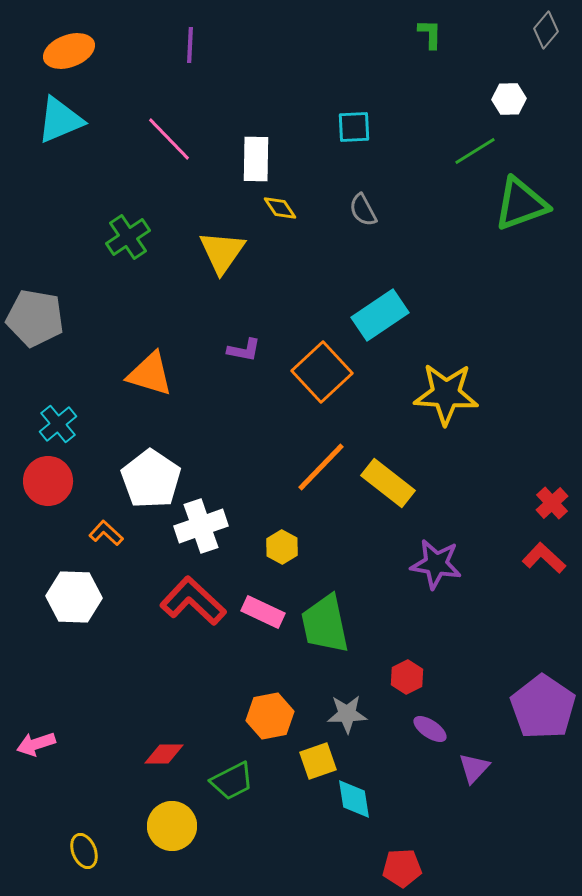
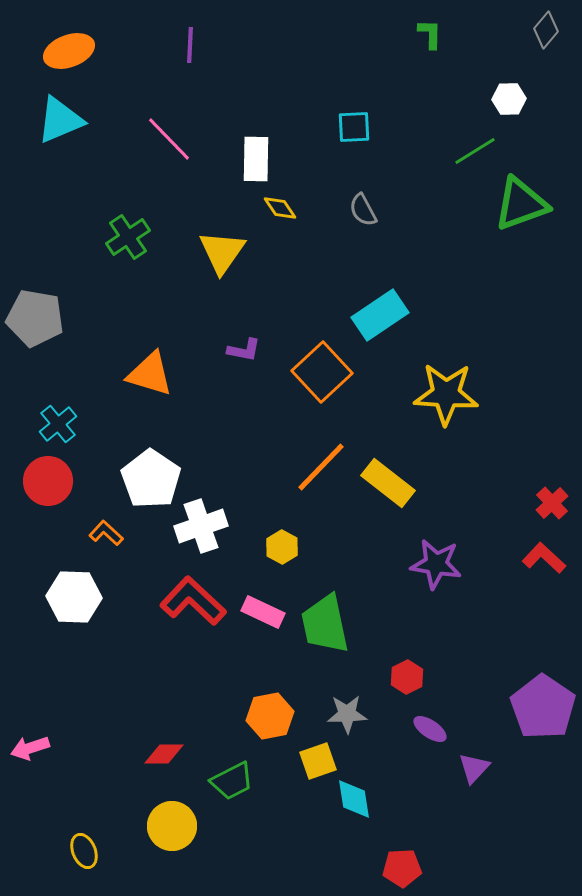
pink arrow at (36, 744): moved 6 px left, 4 px down
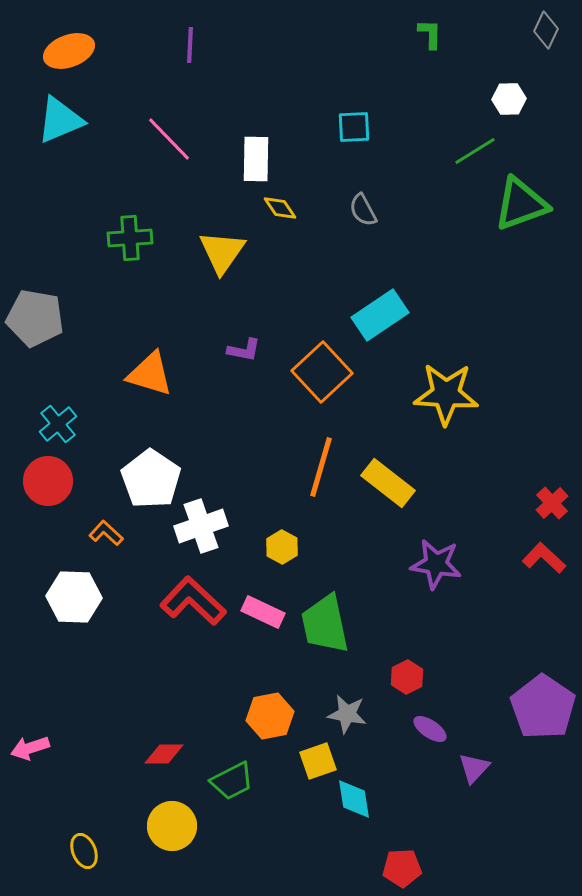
gray diamond at (546, 30): rotated 15 degrees counterclockwise
green cross at (128, 237): moved 2 px right, 1 px down; rotated 30 degrees clockwise
orange line at (321, 467): rotated 28 degrees counterclockwise
gray star at (347, 714): rotated 12 degrees clockwise
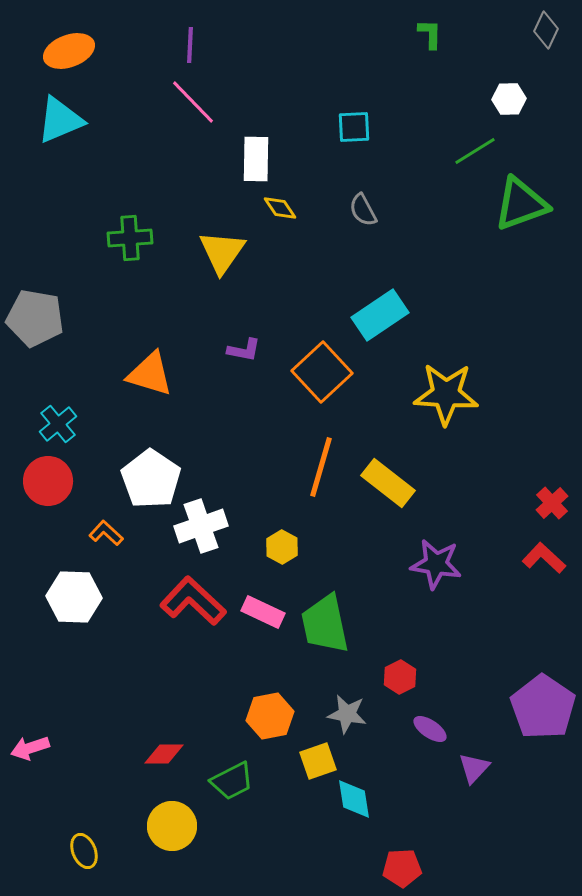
pink line at (169, 139): moved 24 px right, 37 px up
red hexagon at (407, 677): moved 7 px left
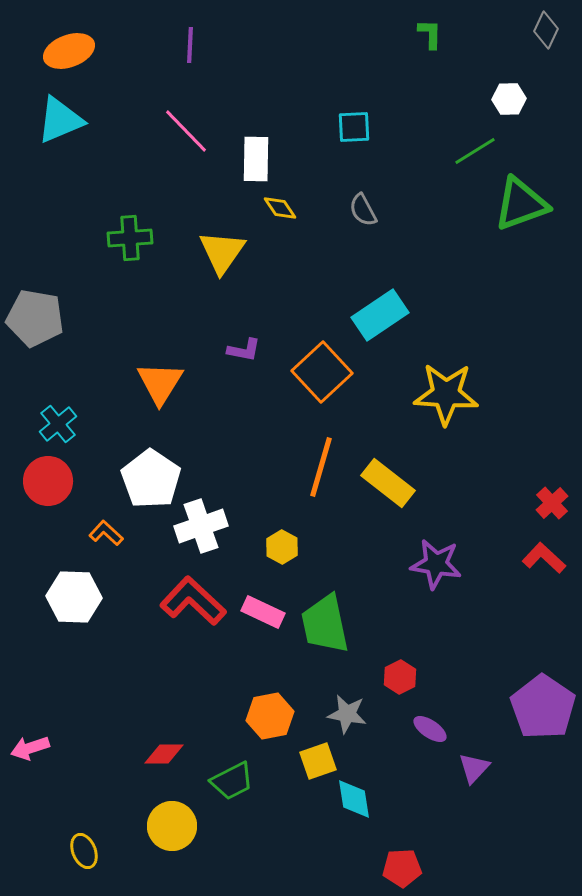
pink line at (193, 102): moved 7 px left, 29 px down
orange triangle at (150, 374): moved 10 px right, 9 px down; rotated 45 degrees clockwise
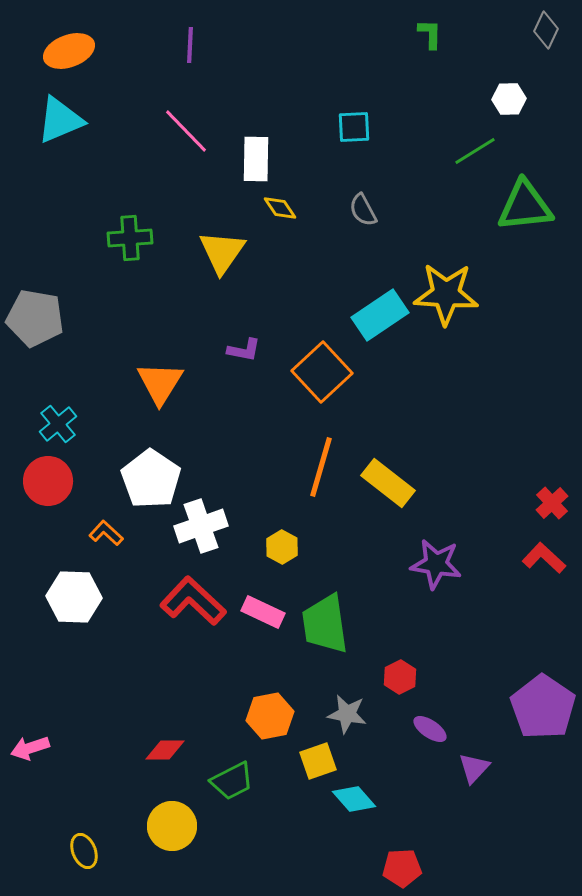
green triangle at (521, 204): moved 4 px right, 2 px down; rotated 14 degrees clockwise
yellow star at (446, 394): moved 100 px up
green trapezoid at (325, 624): rotated 4 degrees clockwise
red diamond at (164, 754): moved 1 px right, 4 px up
cyan diamond at (354, 799): rotated 33 degrees counterclockwise
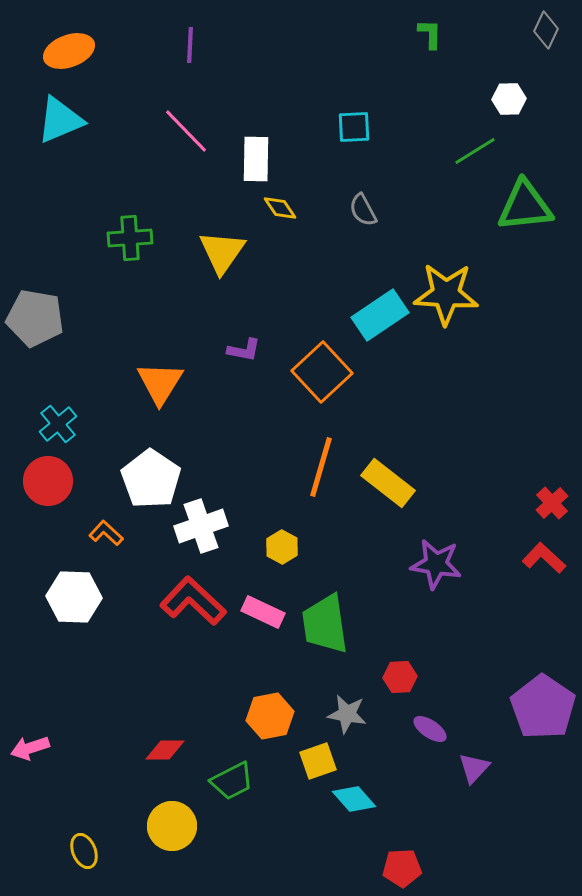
red hexagon at (400, 677): rotated 24 degrees clockwise
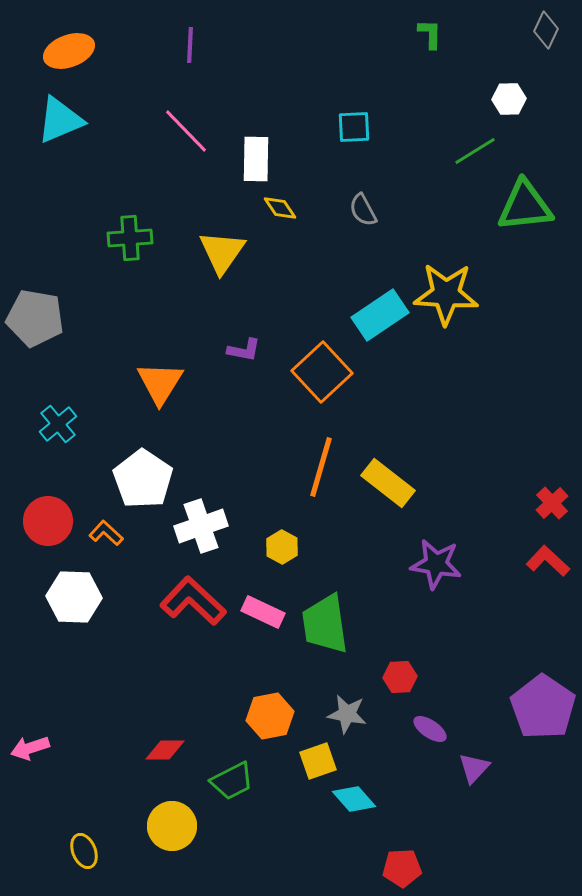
white pentagon at (151, 479): moved 8 px left
red circle at (48, 481): moved 40 px down
red L-shape at (544, 558): moved 4 px right, 3 px down
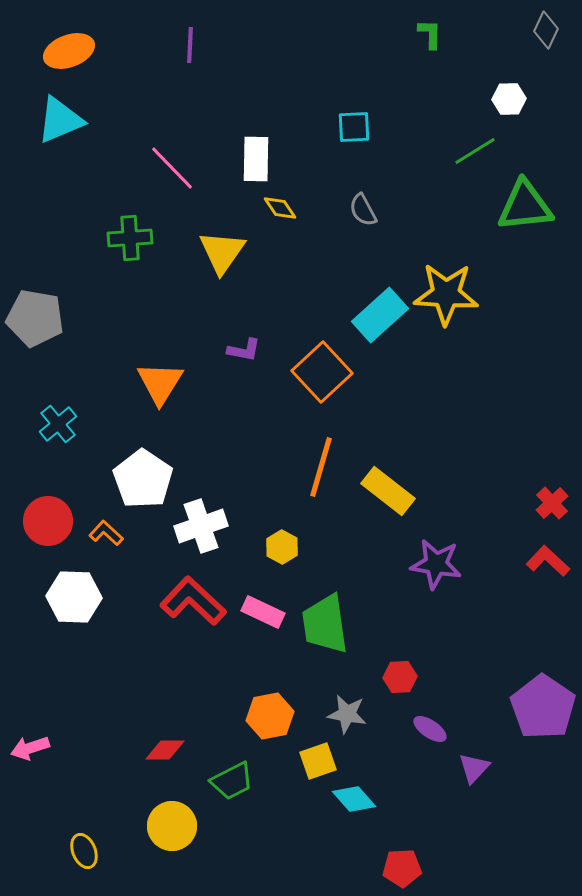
pink line at (186, 131): moved 14 px left, 37 px down
cyan rectangle at (380, 315): rotated 8 degrees counterclockwise
yellow rectangle at (388, 483): moved 8 px down
